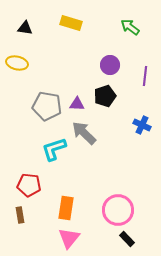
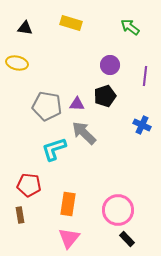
orange rectangle: moved 2 px right, 4 px up
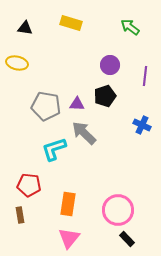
gray pentagon: moved 1 px left
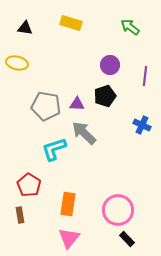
red pentagon: rotated 25 degrees clockwise
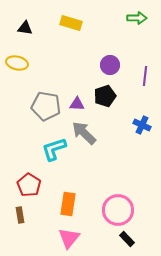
green arrow: moved 7 px right, 9 px up; rotated 144 degrees clockwise
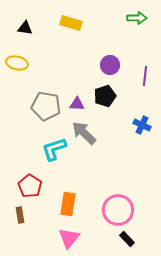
red pentagon: moved 1 px right, 1 px down
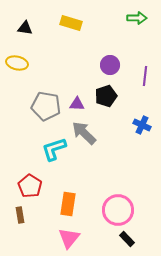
black pentagon: moved 1 px right
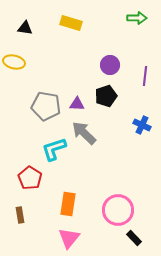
yellow ellipse: moved 3 px left, 1 px up
red pentagon: moved 8 px up
black rectangle: moved 7 px right, 1 px up
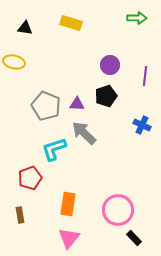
gray pentagon: rotated 12 degrees clockwise
red pentagon: rotated 20 degrees clockwise
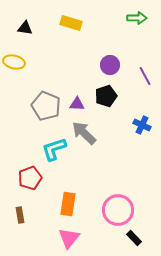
purple line: rotated 36 degrees counterclockwise
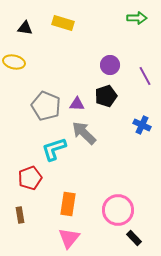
yellow rectangle: moved 8 px left
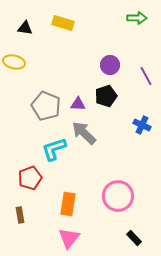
purple line: moved 1 px right
purple triangle: moved 1 px right
pink circle: moved 14 px up
